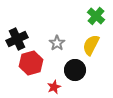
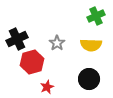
green cross: rotated 24 degrees clockwise
yellow semicircle: rotated 115 degrees counterclockwise
red hexagon: moved 1 px right, 1 px up
black circle: moved 14 px right, 9 px down
red star: moved 7 px left
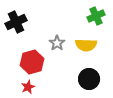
black cross: moved 1 px left, 17 px up
yellow semicircle: moved 5 px left
red star: moved 19 px left
